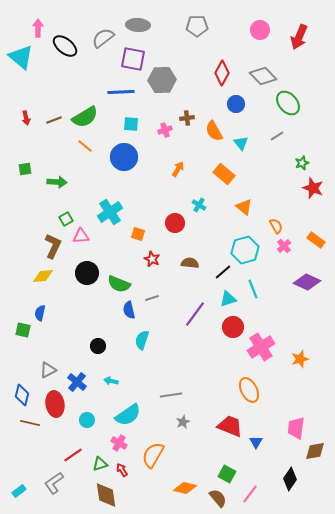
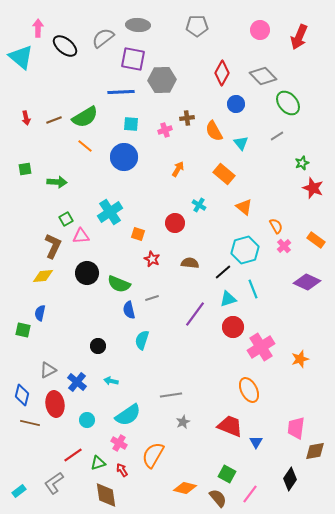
green triangle at (100, 464): moved 2 px left, 1 px up
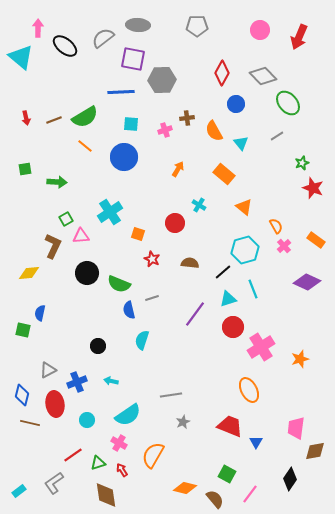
yellow diamond at (43, 276): moved 14 px left, 3 px up
blue cross at (77, 382): rotated 30 degrees clockwise
brown semicircle at (218, 498): moved 3 px left, 1 px down
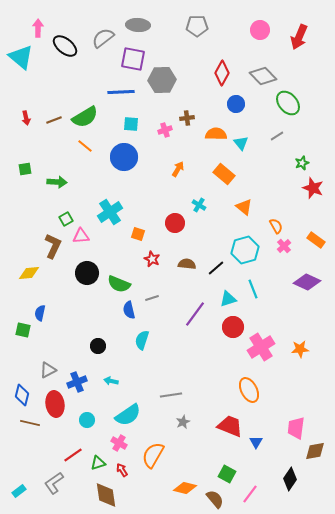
orange semicircle at (214, 131): moved 2 px right, 3 px down; rotated 120 degrees clockwise
brown semicircle at (190, 263): moved 3 px left, 1 px down
black line at (223, 272): moved 7 px left, 4 px up
orange star at (300, 359): moved 10 px up; rotated 12 degrees clockwise
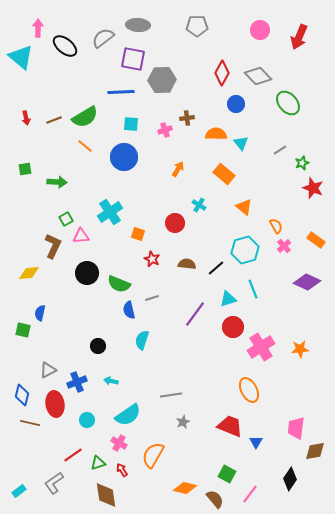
gray diamond at (263, 76): moved 5 px left
gray line at (277, 136): moved 3 px right, 14 px down
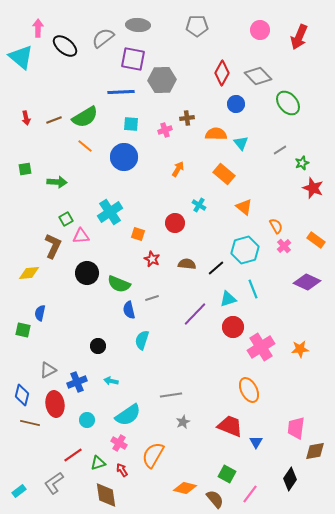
purple line at (195, 314): rotated 8 degrees clockwise
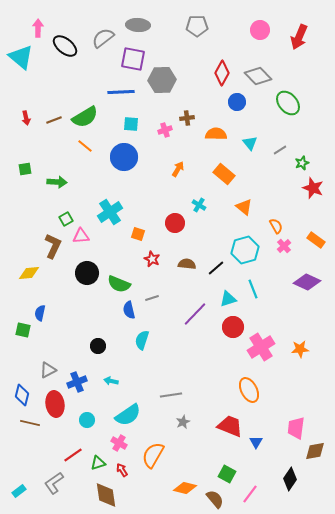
blue circle at (236, 104): moved 1 px right, 2 px up
cyan triangle at (241, 143): moved 9 px right
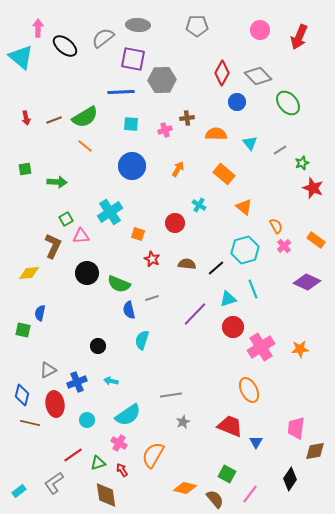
blue circle at (124, 157): moved 8 px right, 9 px down
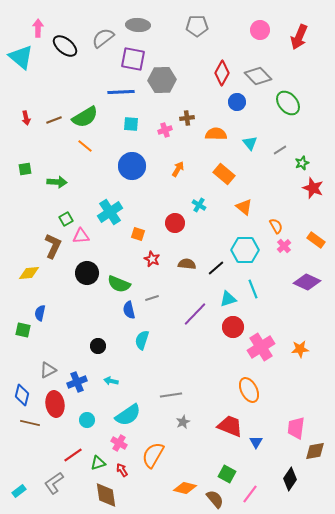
cyan hexagon at (245, 250): rotated 16 degrees clockwise
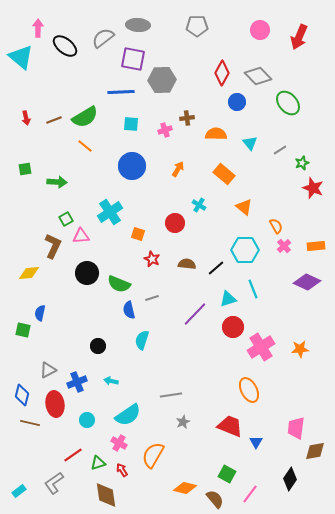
orange rectangle at (316, 240): moved 6 px down; rotated 42 degrees counterclockwise
